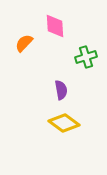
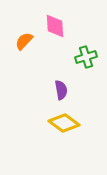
orange semicircle: moved 2 px up
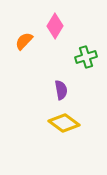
pink diamond: rotated 35 degrees clockwise
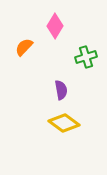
orange semicircle: moved 6 px down
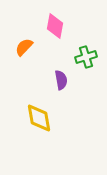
pink diamond: rotated 20 degrees counterclockwise
purple semicircle: moved 10 px up
yellow diamond: moved 25 px left, 5 px up; rotated 44 degrees clockwise
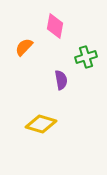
yellow diamond: moved 2 px right, 6 px down; rotated 64 degrees counterclockwise
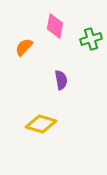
green cross: moved 5 px right, 18 px up
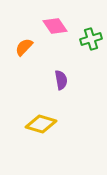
pink diamond: rotated 45 degrees counterclockwise
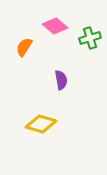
pink diamond: rotated 15 degrees counterclockwise
green cross: moved 1 px left, 1 px up
orange semicircle: rotated 12 degrees counterclockwise
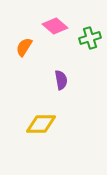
yellow diamond: rotated 16 degrees counterclockwise
